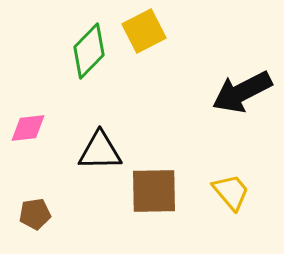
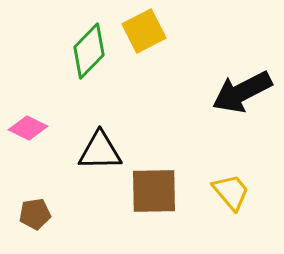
pink diamond: rotated 33 degrees clockwise
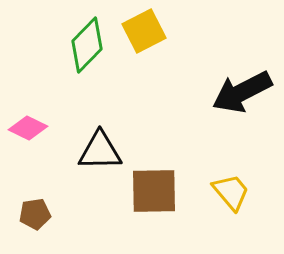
green diamond: moved 2 px left, 6 px up
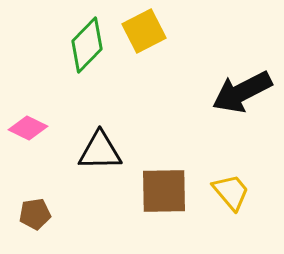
brown square: moved 10 px right
